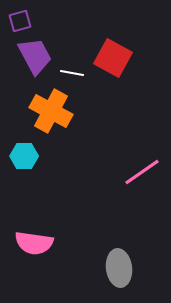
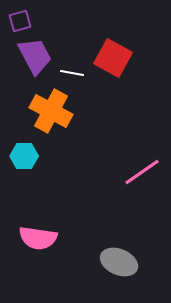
pink semicircle: moved 4 px right, 5 px up
gray ellipse: moved 6 px up; rotated 60 degrees counterclockwise
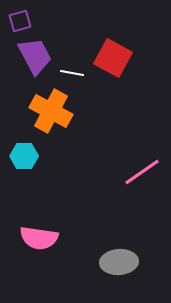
pink semicircle: moved 1 px right
gray ellipse: rotated 27 degrees counterclockwise
